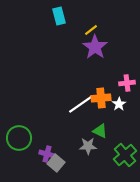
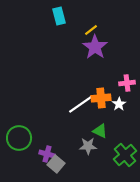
gray square: moved 1 px down
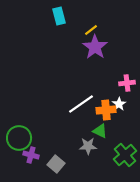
orange cross: moved 5 px right, 12 px down
purple cross: moved 16 px left, 1 px down
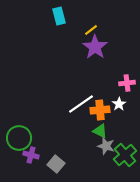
orange cross: moved 6 px left
gray star: moved 18 px right; rotated 18 degrees clockwise
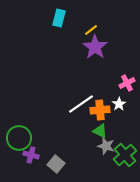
cyan rectangle: moved 2 px down; rotated 30 degrees clockwise
pink cross: rotated 21 degrees counterclockwise
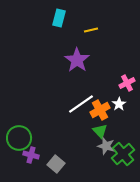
yellow line: rotated 24 degrees clockwise
purple star: moved 18 px left, 13 px down
orange cross: rotated 24 degrees counterclockwise
green triangle: rotated 21 degrees clockwise
green cross: moved 2 px left, 1 px up
